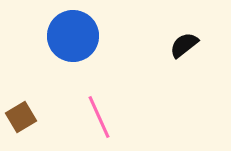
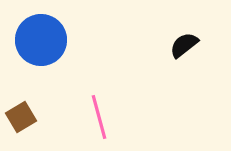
blue circle: moved 32 px left, 4 px down
pink line: rotated 9 degrees clockwise
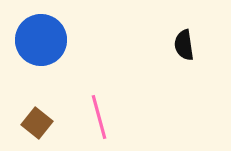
black semicircle: rotated 60 degrees counterclockwise
brown square: moved 16 px right, 6 px down; rotated 20 degrees counterclockwise
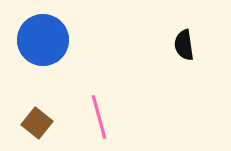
blue circle: moved 2 px right
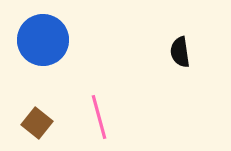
black semicircle: moved 4 px left, 7 px down
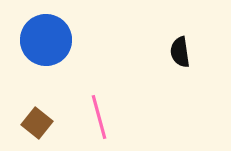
blue circle: moved 3 px right
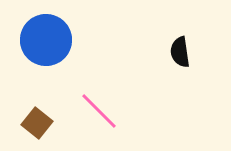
pink line: moved 6 px up; rotated 30 degrees counterclockwise
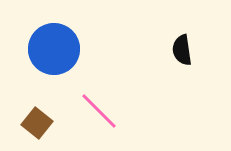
blue circle: moved 8 px right, 9 px down
black semicircle: moved 2 px right, 2 px up
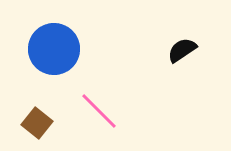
black semicircle: rotated 64 degrees clockwise
